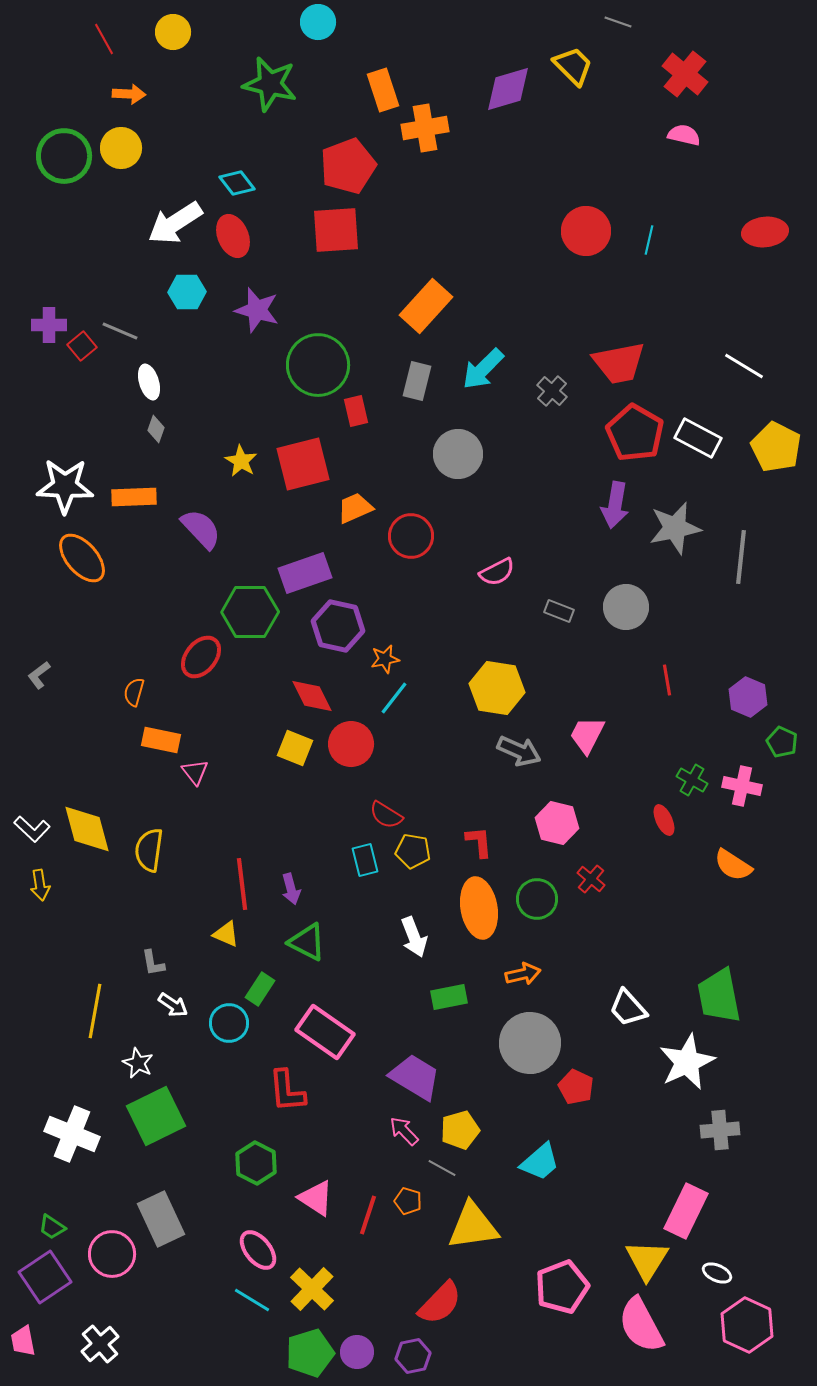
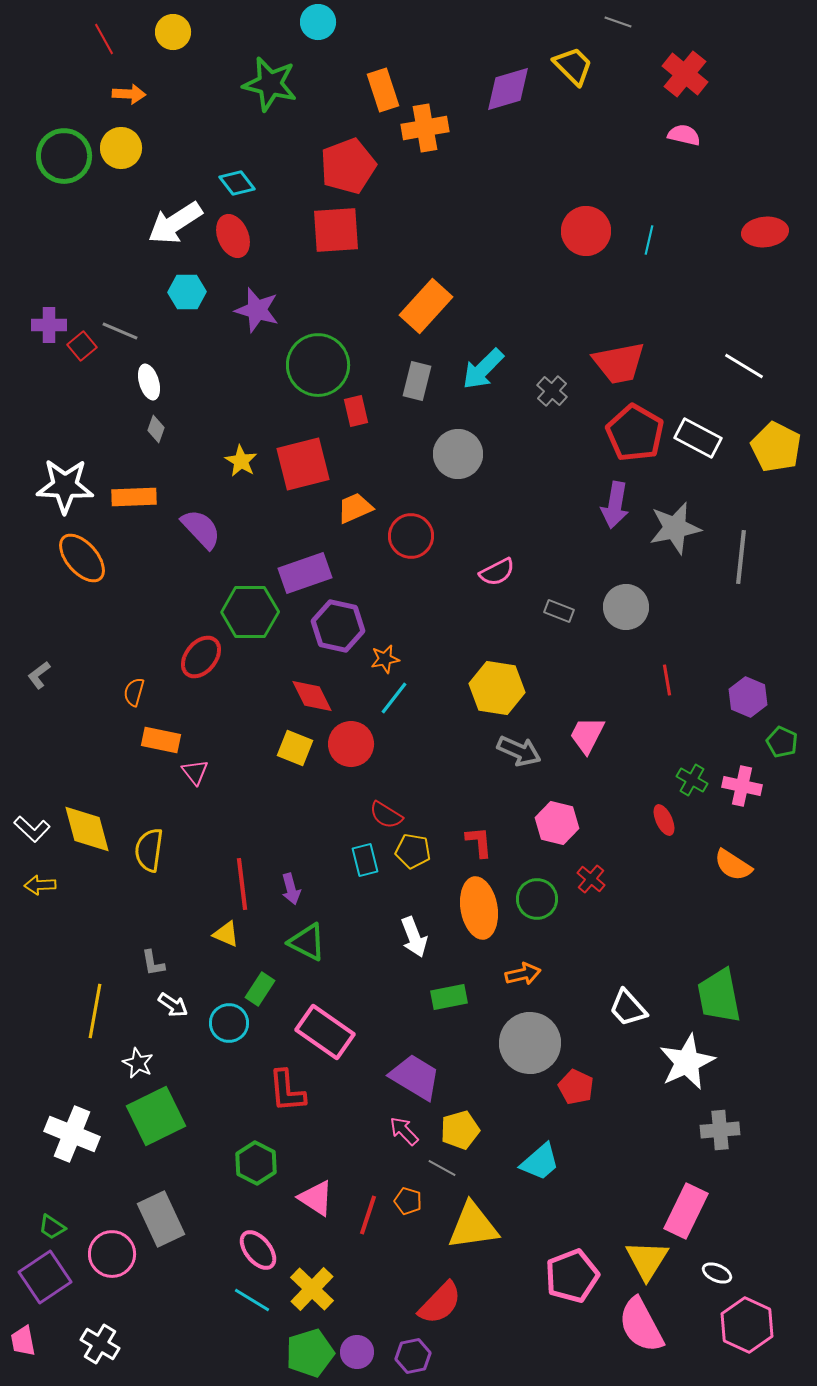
yellow arrow at (40, 885): rotated 96 degrees clockwise
pink pentagon at (562, 1287): moved 10 px right, 11 px up
white cross at (100, 1344): rotated 18 degrees counterclockwise
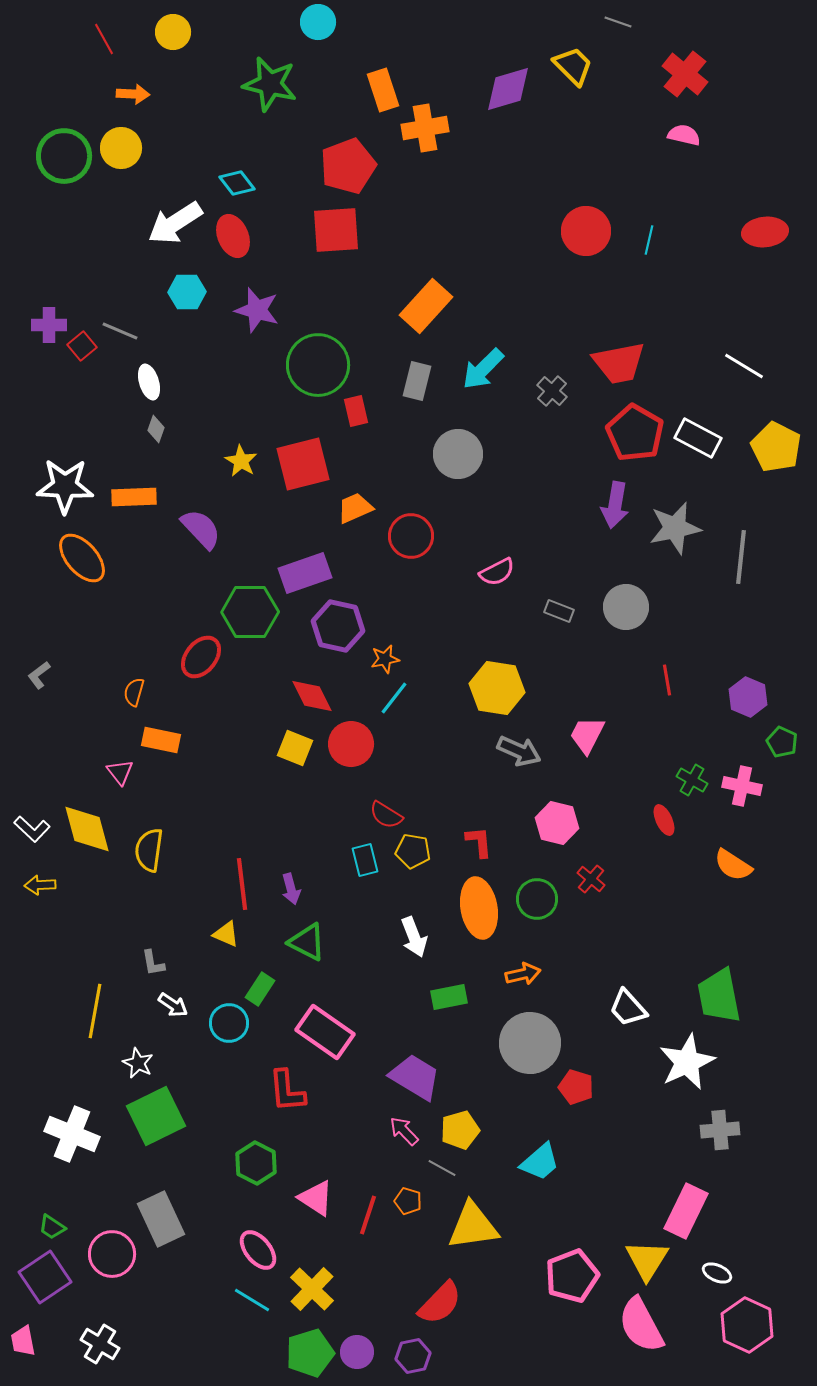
orange arrow at (129, 94): moved 4 px right
pink triangle at (195, 772): moved 75 px left
red pentagon at (576, 1087): rotated 8 degrees counterclockwise
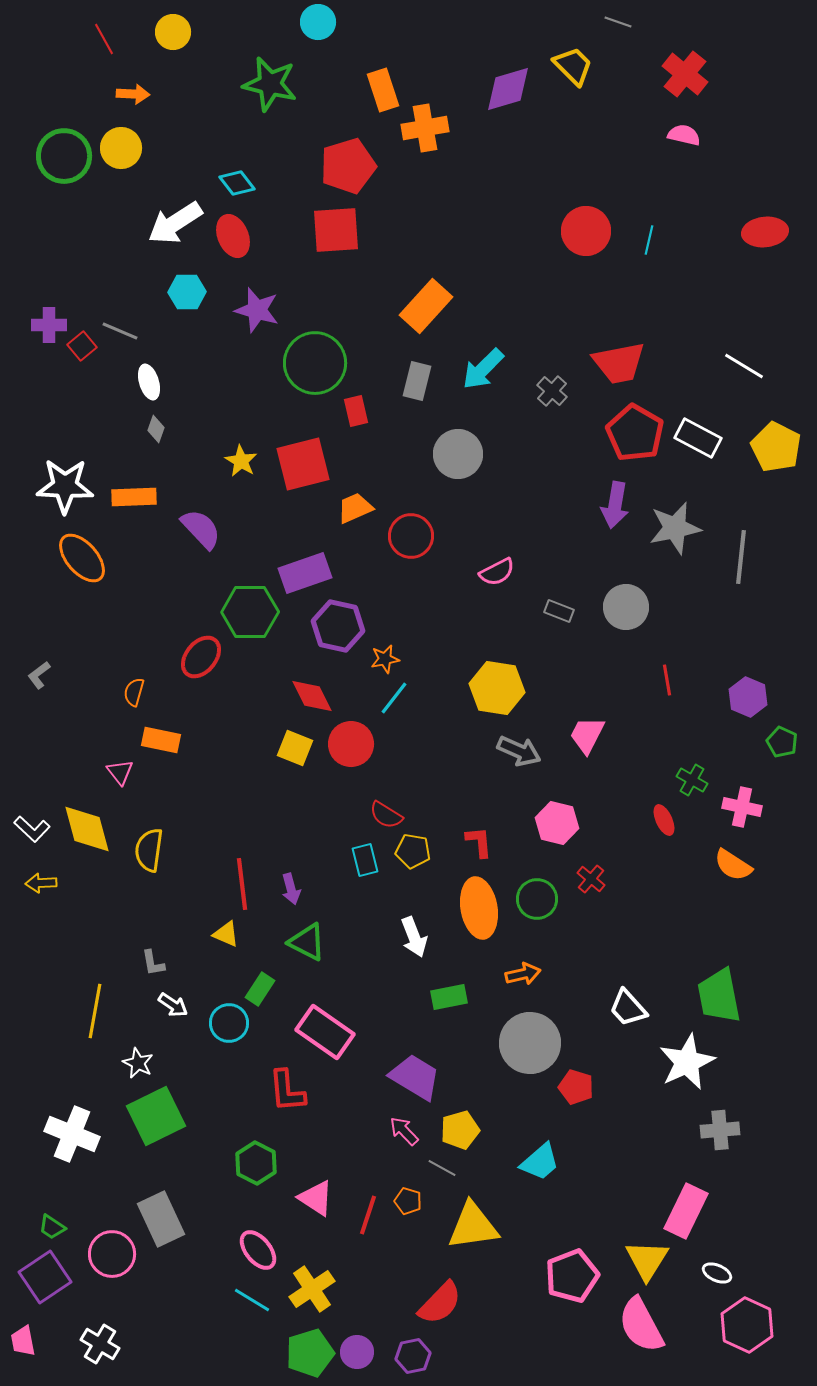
red pentagon at (348, 166): rotated 4 degrees clockwise
green circle at (318, 365): moved 3 px left, 2 px up
pink cross at (742, 786): moved 21 px down
yellow arrow at (40, 885): moved 1 px right, 2 px up
yellow cross at (312, 1289): rotated 12 degrees clockwise
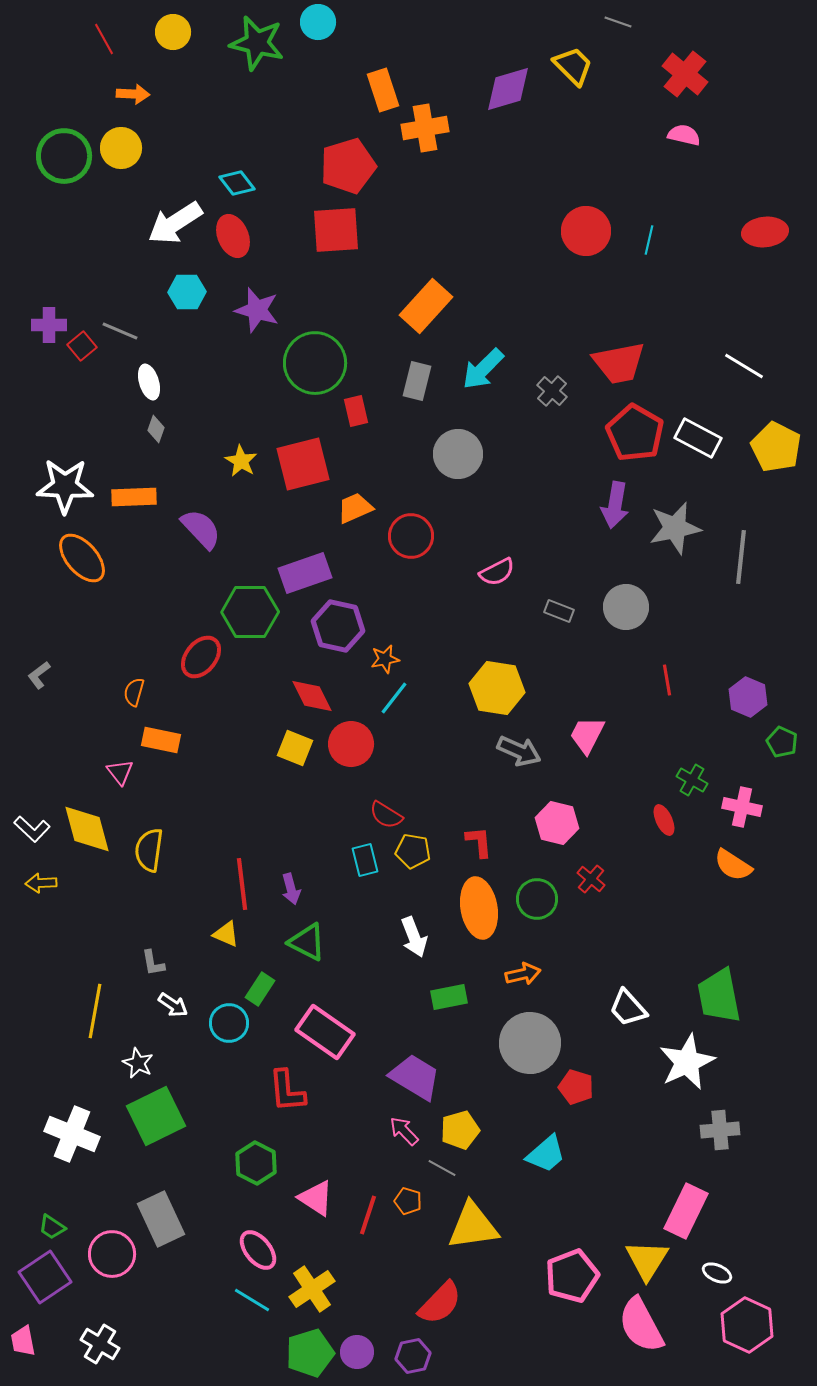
green star at (270, 84): moved 13 px left, 41 px up
cyan trapezoid at (540, 1162): moved 6 px right, 8 px up
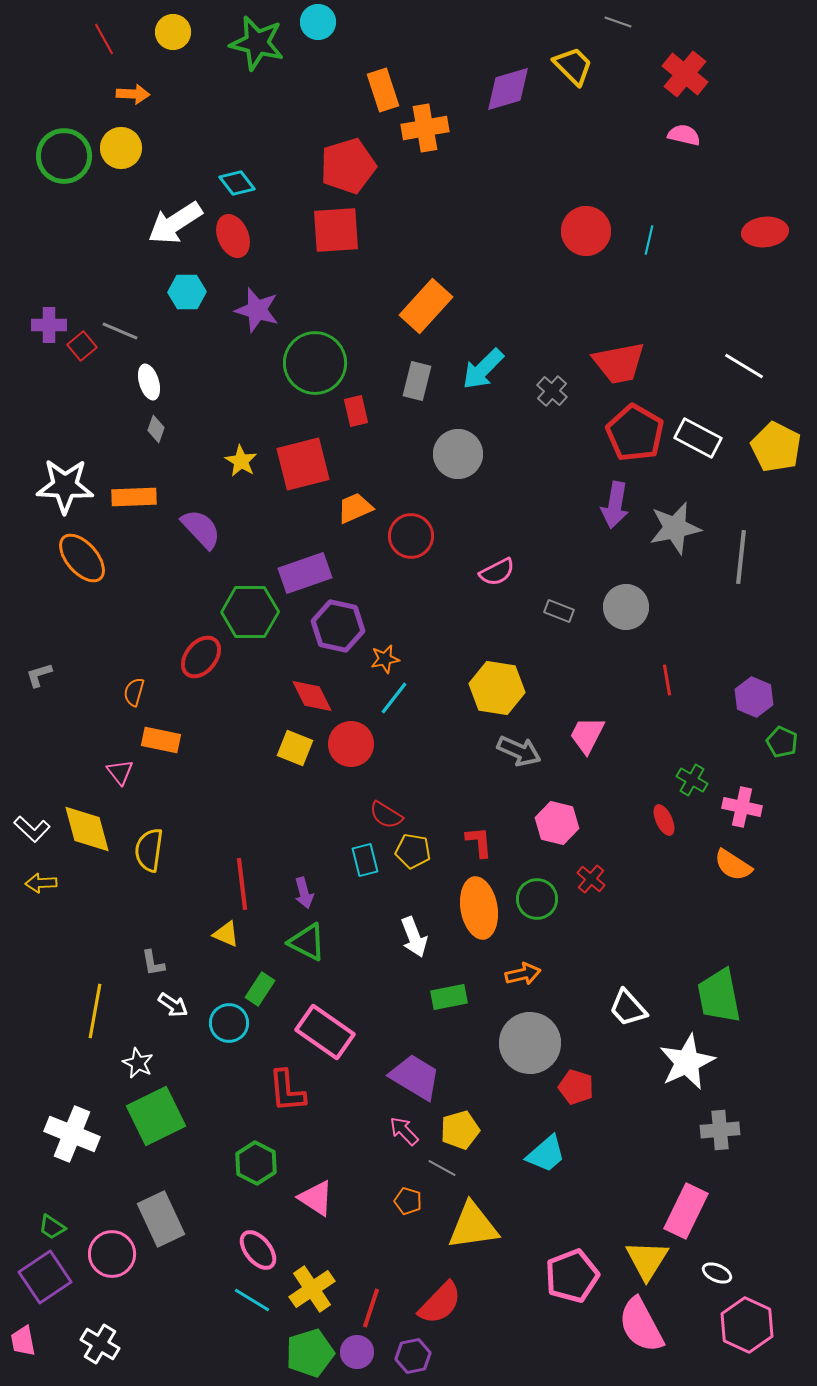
gray L-shape at (39, 675): rotated 20 degrees clockwise
purple hexagon at (748, 697): moved 6 px right
purple arrow at (291, 889): moved 13 px right, 4 px down
red line at (368, 1215): moved 3 px right, 93 px down
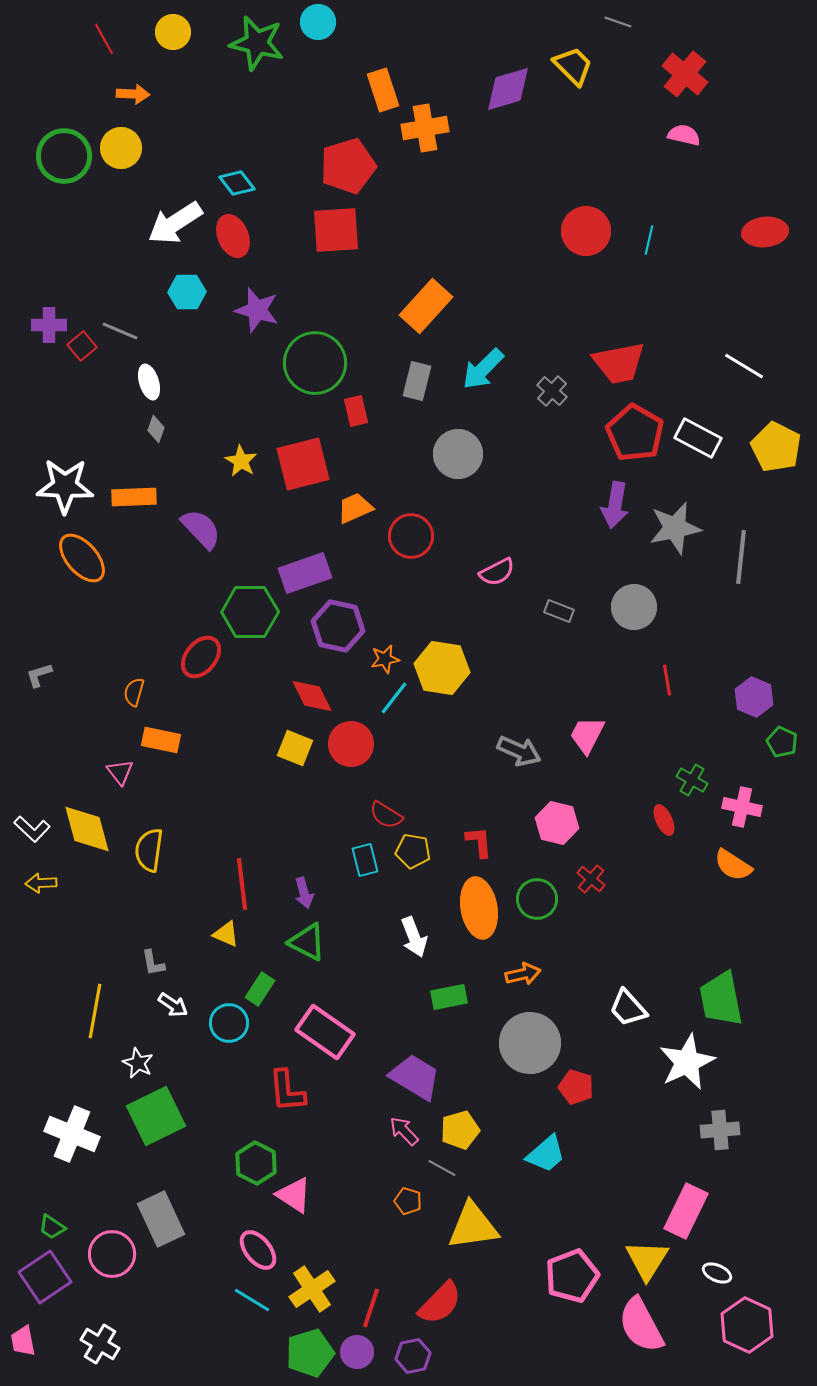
gray circle at (626, 607): moved 8 px right
yellow hexagon at (497, 688): moved 55 px left, 20 px up
green trapezoid at (719, 996): moved 2 px right, 3 px down
pink triangle at (316, 1198): moved 22 px left, 3 px up
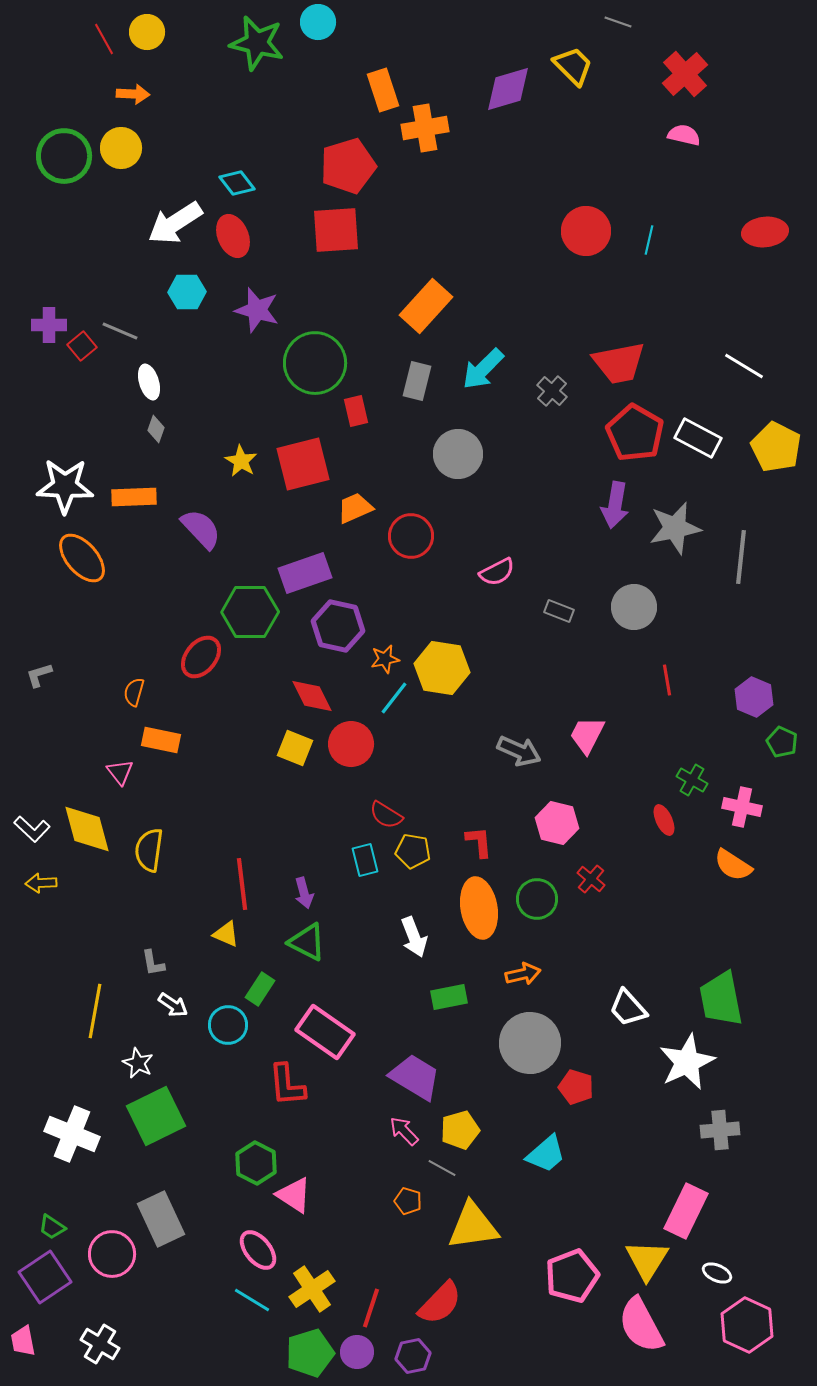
yellow circle at (173, 32): moved 26 px left
red cross at (685, 74): rotated 9 degrees clockwise
cyan circle at (229, 1023): moved 1 px left, 2 px down
red L-shape at (287, 1091): moved 6 px up
